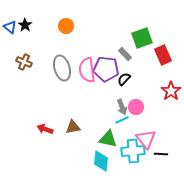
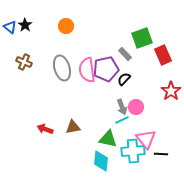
purple pentagon: rotated 20 degrees counterclockwise
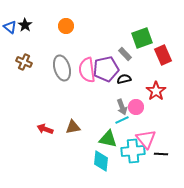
black semicircle: rotated 32 degrees clockwise
red star: moved 15 px left
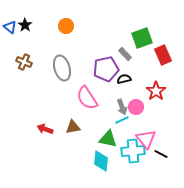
pink semicircle: moved 28 px down; rotated 25 degrees counterclockwise
black line: rotated 24 degrees clockwise
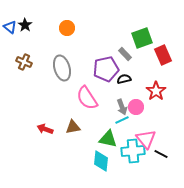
orange circle: moved 1 px right, 2 px down
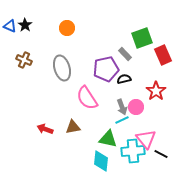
blue triangle: moved 1 px up; rotated 16 degrees counterclockwise
brown cross: moved 2 px up
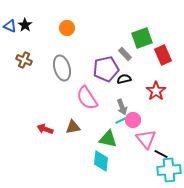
pink circle: moved 3 px left, 13 px down
cyan cross: moved 36 px right, 19 px down
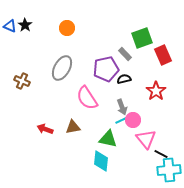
brown cross: moved 2 px left, 21 px down
gray ellipse: rotated 45 degrees clockwise
